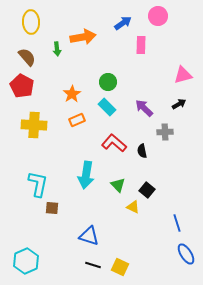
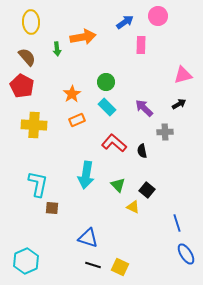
blue arrow: moved 2 px right, 1 px up
green circle: moved 2 px left
blue triangle: moved 1 px left, 2 px down
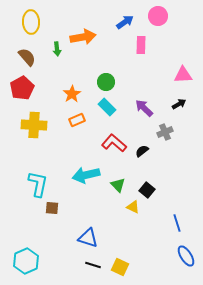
pink triangle: rotated 12 degrees clockwise
red pentagon: moved 2 px down; rotated 15 degrees clockwise
gray cross: rotated 21 degrees counterclockwise
black semicircle: rotated 64 degrees clockwise
cyan arrow: rotated 68 degrees clockwise
blue ellipse: moved 2 px down
